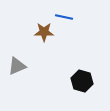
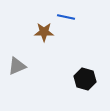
blue line: moved 2 px right
black hexagon: moved 3 px right, 2 px up
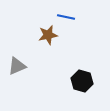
brown star: moved 4 px right, 3 px down; rotated 12 degrees counterclockwise
black hexagon: moved 3 px left, 2 px down
